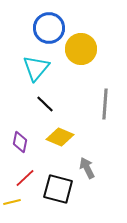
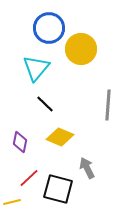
gray line: moved 3 px right, 1 px down
red line: moved 4 px right
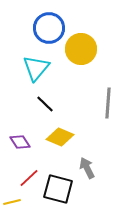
gray line: moved 2 px up
purple diamond: rotated 45 degrees counterclockwise
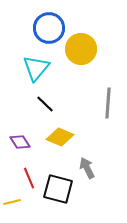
red line: rotated 70 degrees counterclockwise
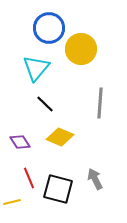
gray line: moved 8 px left
gray arrow: moved 8 px right, 11 px down
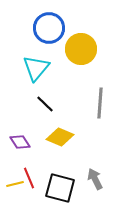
black square: moved 2 px right, 1 px up
yellow line: moved 3 px right, 18 px up
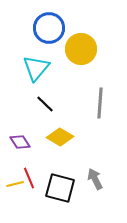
yellow diamond: rotated 8 degrees clockwise
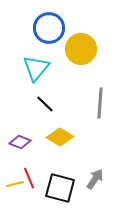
purple diamond: rotated 35 degrees counterclockwise
gray arrow: rotated 60 degrees clockwise
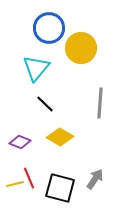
yellow circle: moved 1 px up
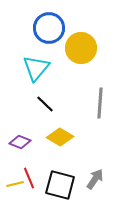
black square: moved 3 px up
